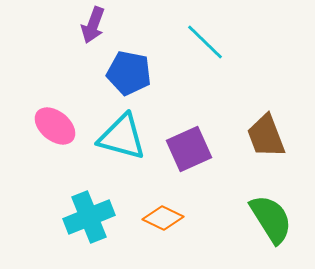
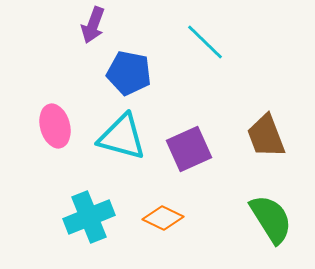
pink ellipse: rotated 36 degrees clockwise
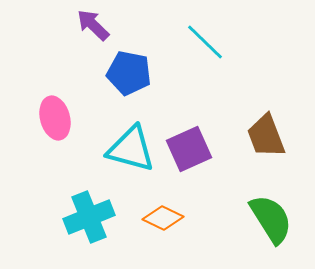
purple arrow: rotated 114 degrees clockwise
pink ellipse: moved 8 px up
cyan triangle: moved 9 px right, 12 px down
